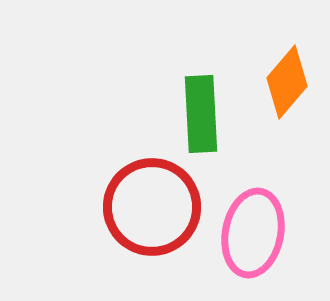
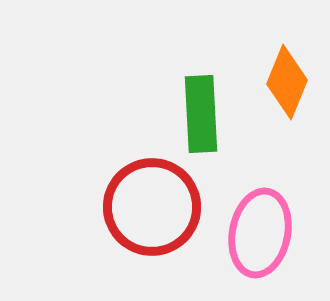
orange diamond: rotated 18 degrees counterclockwise
pink ellipse: moved 7 px right
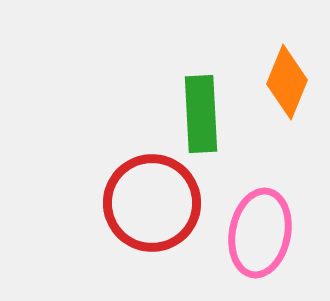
red circle: moved 4 px up
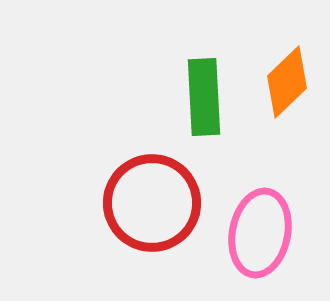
orange diamond: rotated 24 degrees clockwise
green rectangle: moved 3 px right, 17 px up
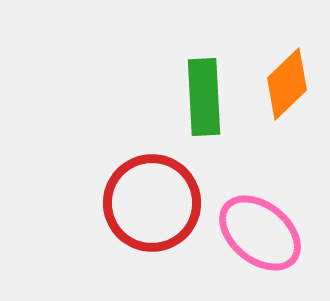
orange diamond: moved 2 px down
pink ellipse: rotated 62 degrees counterclockwise
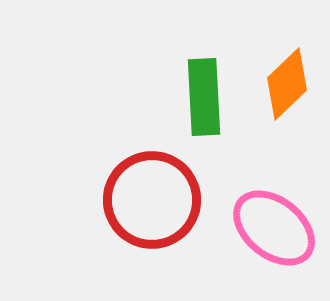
red circle: moved 3 px up
pink ellipse: moved 14 px right, 5 px up
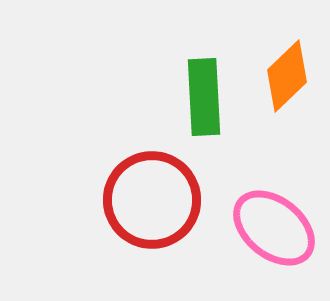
orange diamond: moved 8 px up
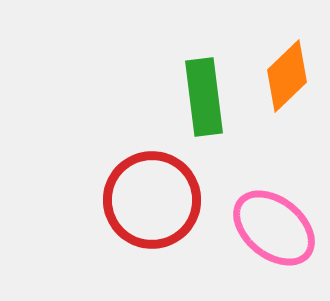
green rectangle: rotated 4 degrees counterclockwise
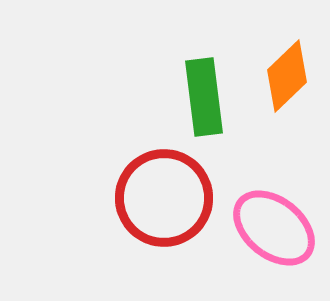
red circle: moved 12 px right, 2 px up
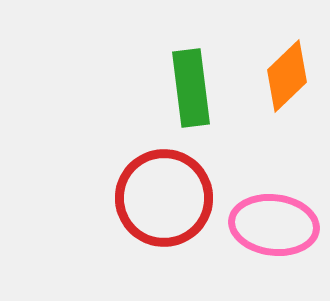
green rectangle: moved 13 px left, 9 px up
pink ellipse: moved 3 px up; rotated 32 degrees counterclockwise
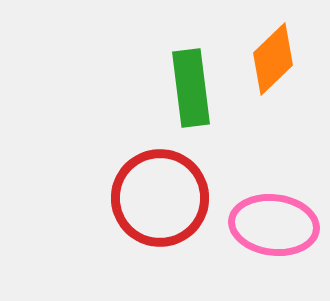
orange diamond: moved 14 px left, 17 px up
red circle: moved 4 px left
